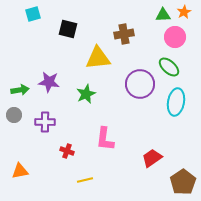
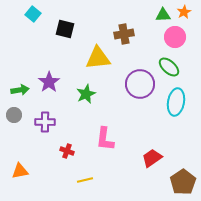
cyan square: rotated 35 degrees counterclockwise
black square: moved 3 px left
purple star: rotated 30 degrees clockwise
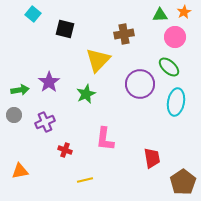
green triangle: moved 3 px left
yellow triangle: moved 2 px down; rotated 40 degrees counterclockwise
purple cross: rotated 24 degrees counterclockwise
red cross: moved 2 px left, 1 px up
red trapezoid: rotated 115 degrees clockwise
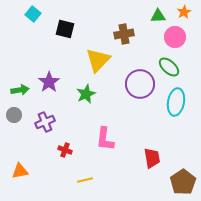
green triangle: moved 2 px left, 1 px down
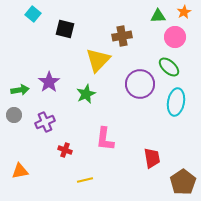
brown cross: moved 2 px left, 2 px down
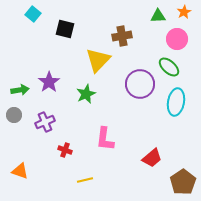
pink circle: moved 2 px right, 2 px down
red trapezoid: rotated 60 degrees clockwise
orange triangle: rotated 30 degrees clockwise
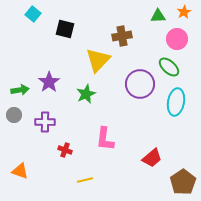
purple cross: rotated 24 degrees clockwise
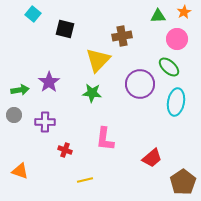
green star: moved 6 px right, 1 px up; rotated 30 degrees clockwise
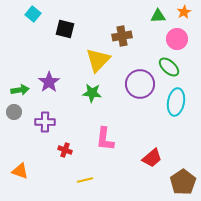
gray circle: moved 3 px up
